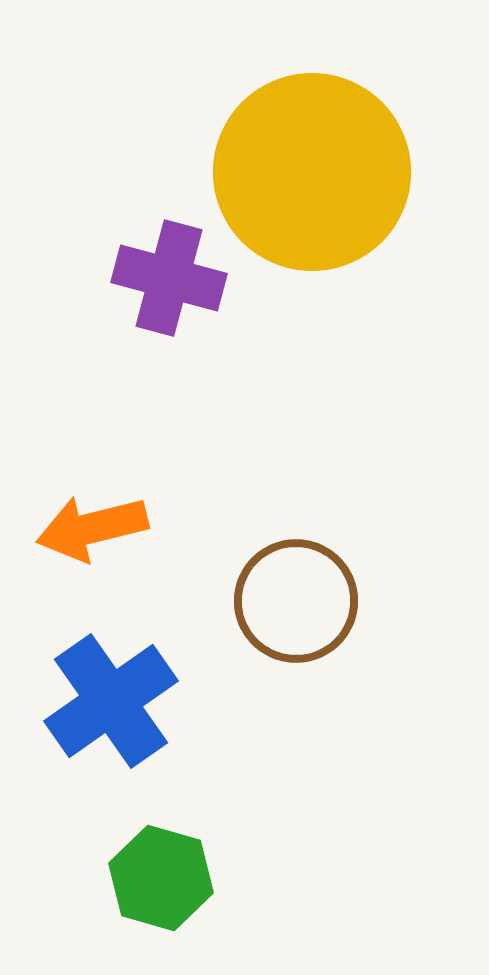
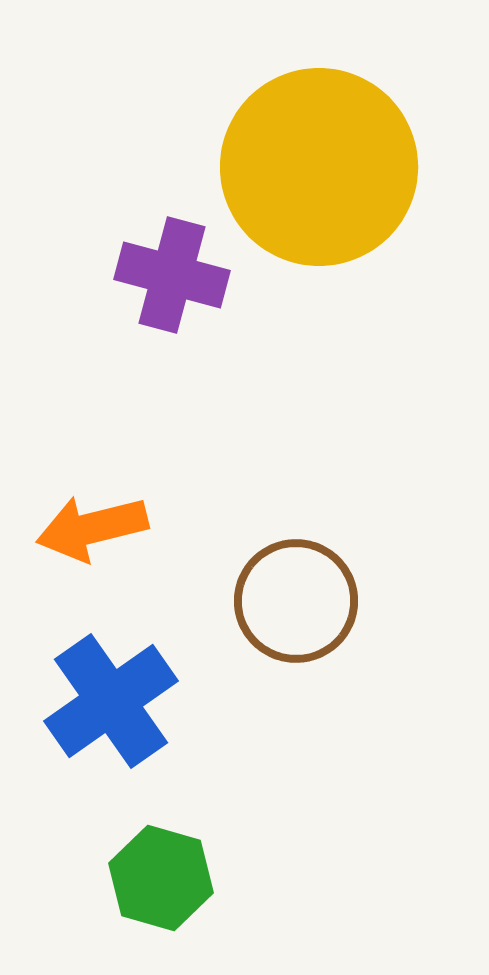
yellow circle: moved 7 px right, 5 px up
purple cross: moved 3 px right, 3 px up
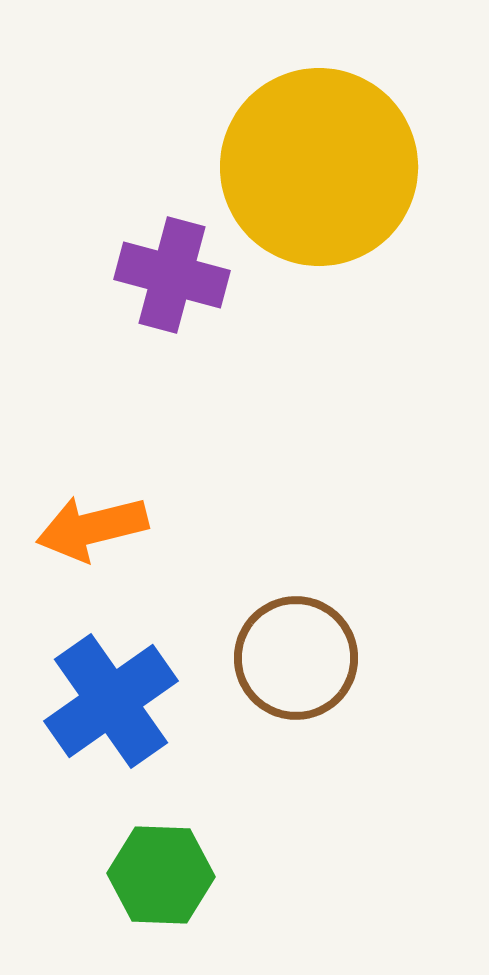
brown circle: moved 57 px down
green hexagon: moved 3 px up; rotated 14 degrees counterclockwise
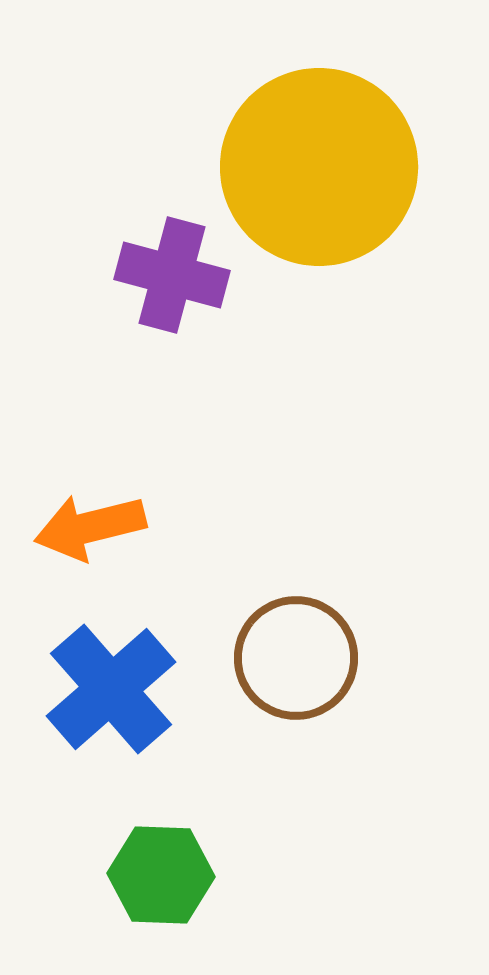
orange arrow: moved 2 px left, 1 px up
blue cross: moved 12 px up; rotated 6 degrees counterclockwise
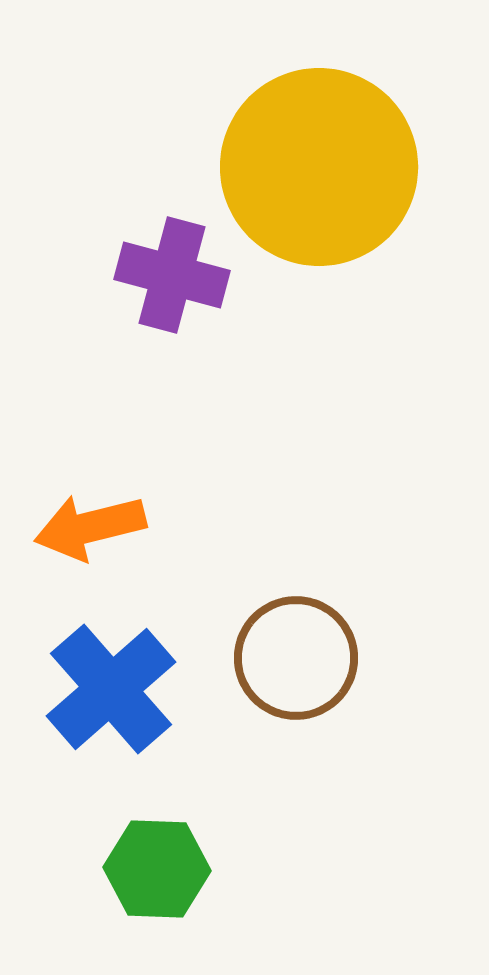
green hexagon: moved 4 px left, 6 px up
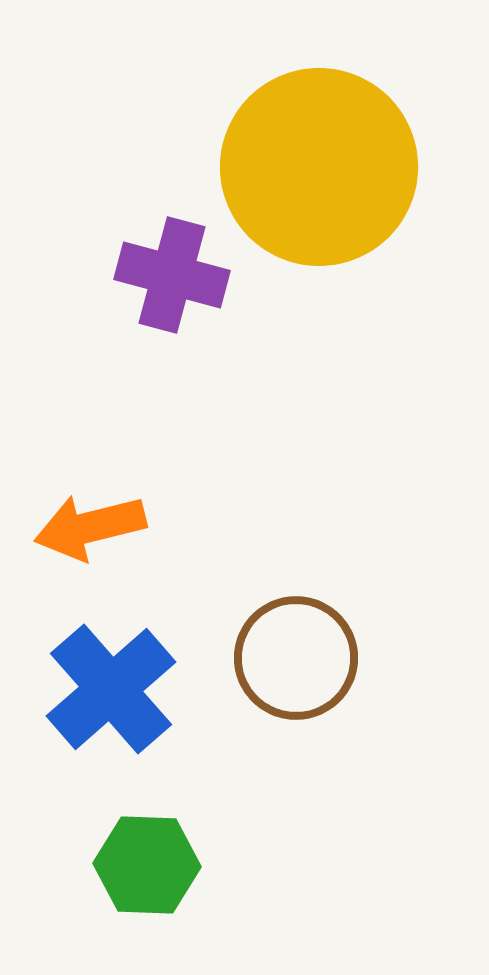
green hexagon: moved 10 px left, 4 px up
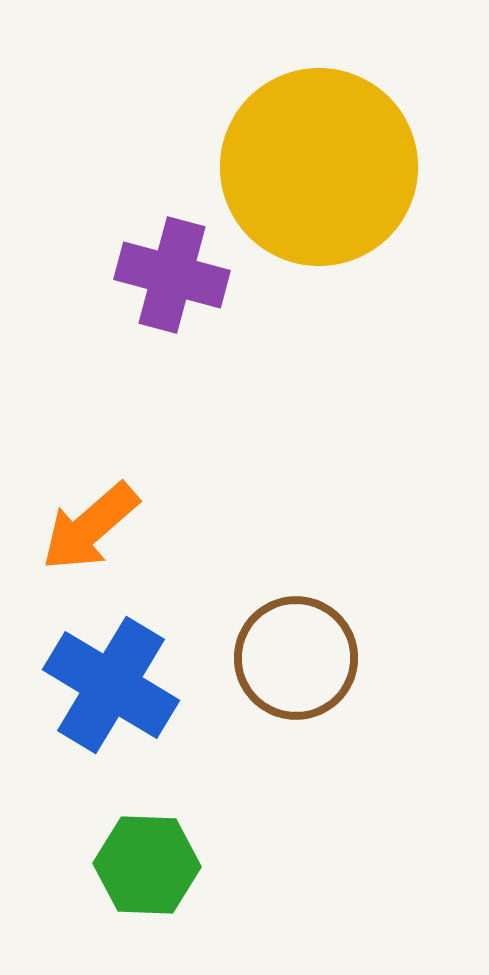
orange arrow: rotated 27 degrees counterclockwise
blue cross: moved 4 px up; rotated 18 degrees counterclockwise
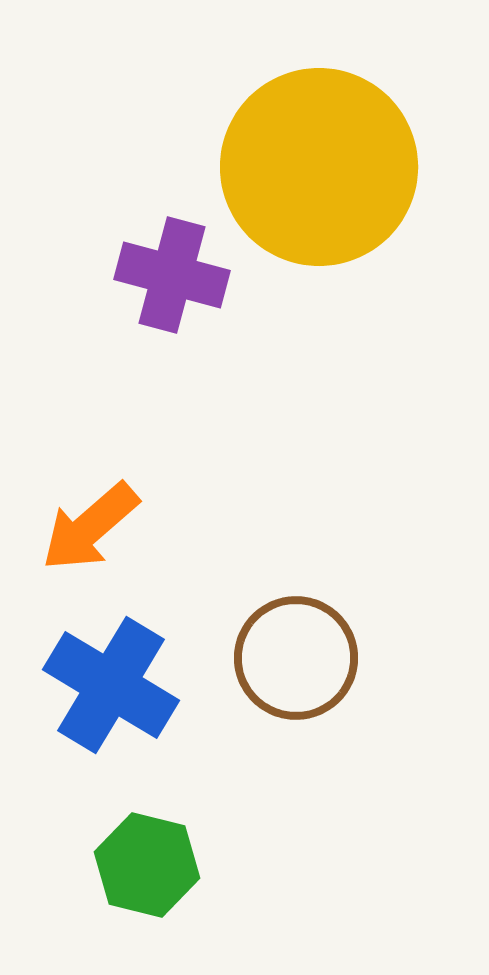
green hexagon: rotated 12 degrees clockwise
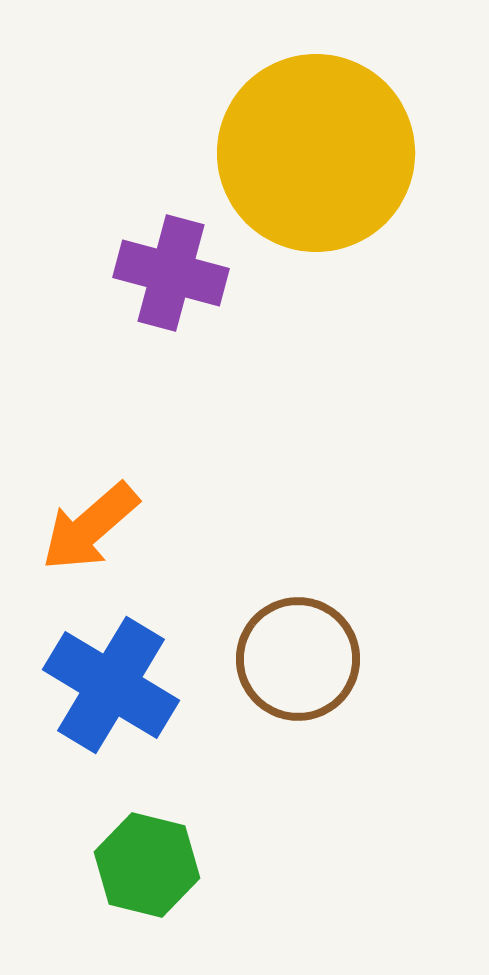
yellow circle: moved 3 px left, 14 px up
purple cross: moved 1 px left, 2 px up
brown circle: moved 2 px right, 1 px down
